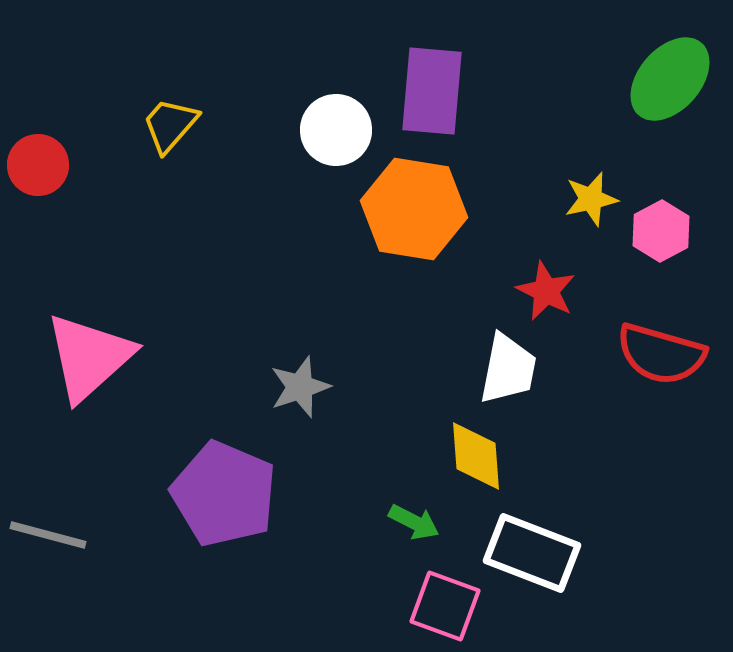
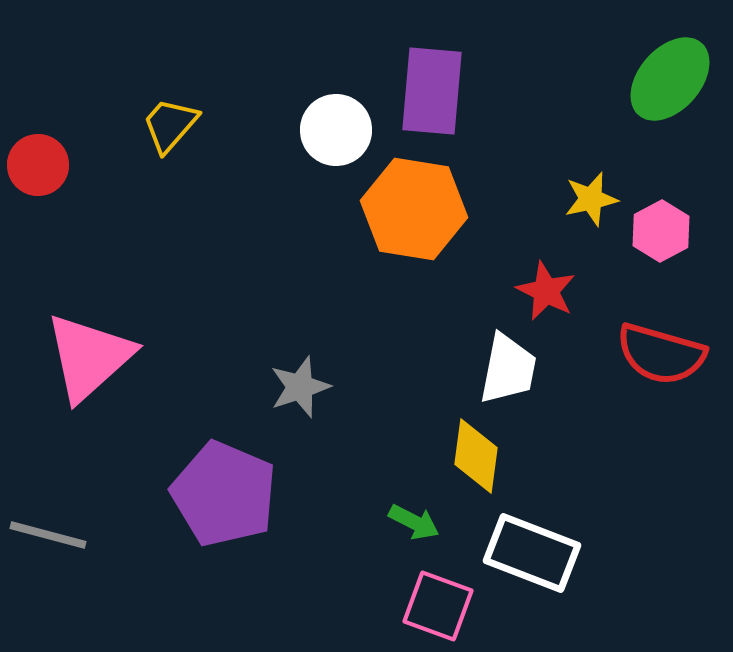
yellow diamond: rotated 12 degrees clockwise
pink square: moved 7 px left
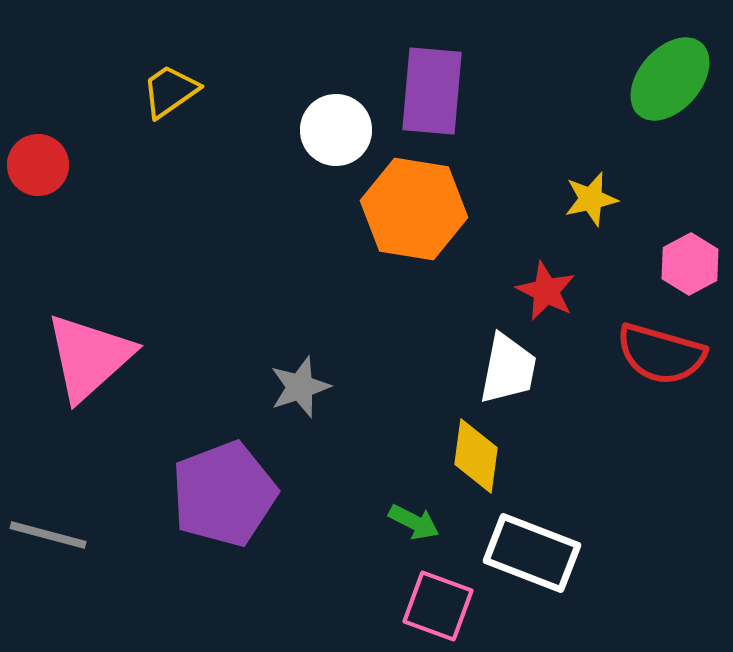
yellow trapezoid: moved 34 px up; rotated 14 degrees clockwise
pink hexagon: moved 29 px right, 33 px down
purple pentagon: rotated 28 degrees clockwise
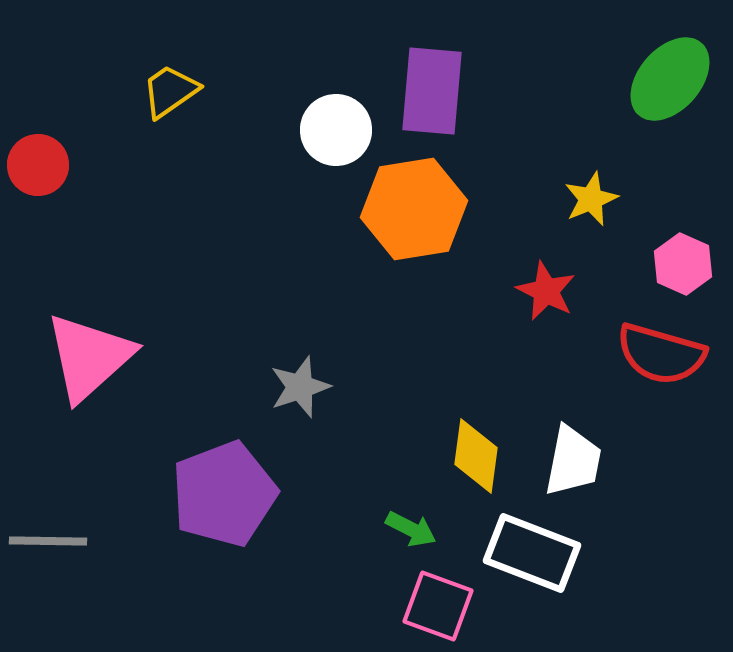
yellow star: rotated 10 degrees counterclockwise
orange hexagon: rotated 18 degrees counterclockwise
pink hexagon: moved 7 px left; rotated 8 degrees counterclockwise
white trapezoid: moved 65 px right, 92 px down
green arrow: moved 3 px left, 7 px down
gray line: moved 6 px down; rotated 14 degrees counterclockwise
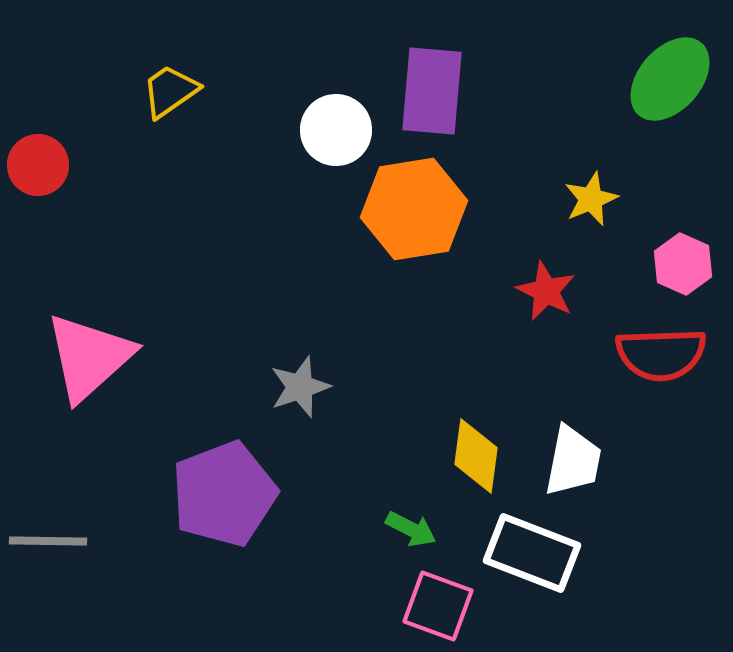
red semicircle: rotated 18 degrees counterclockwise
